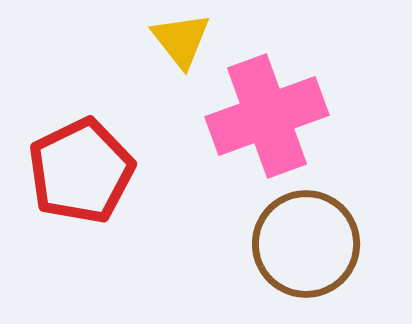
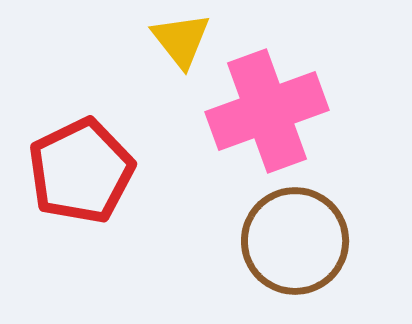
pink cross: moved 5 px up
brown circle: moved 11 px left, 3 px up
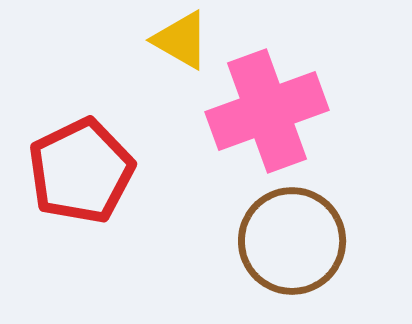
yellow triangle: rotated 22 degrees counterclockwise
brown circle: moved 3 px left
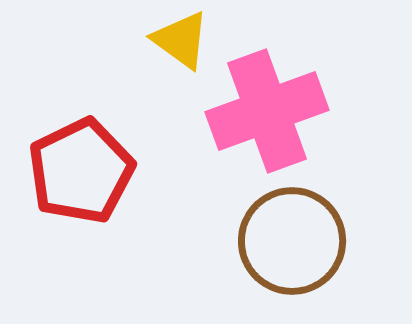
yellow triangle: rotated 6 degrees clockwise
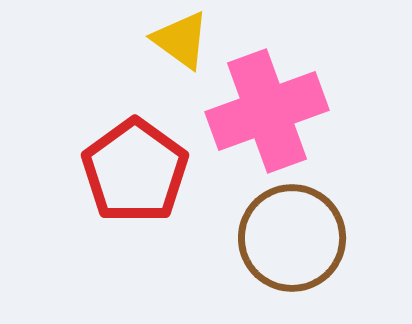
red pentagon: moved 54 px right; rotated 10 degrees counterclockwise
brown circle: moved 3 px up
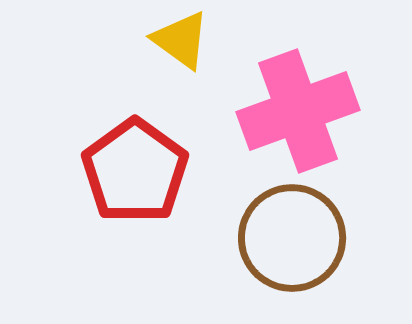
pink cross: moved 31 px right
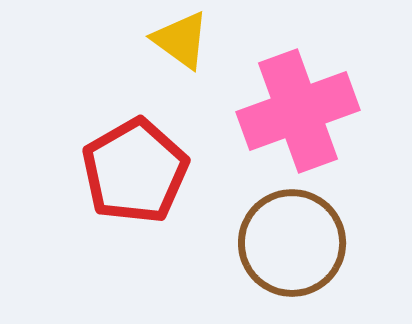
red pentagon: rotated 6 degrees clockwise
brown circle: moved 5 px down
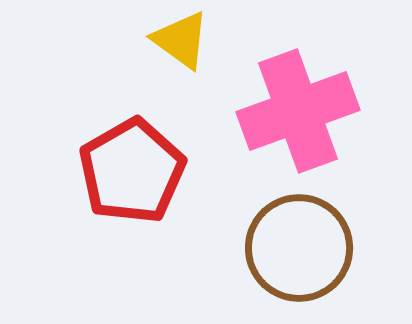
red pentagon: moved 3 px left
brown circle: moved 7 px right, 5 px down
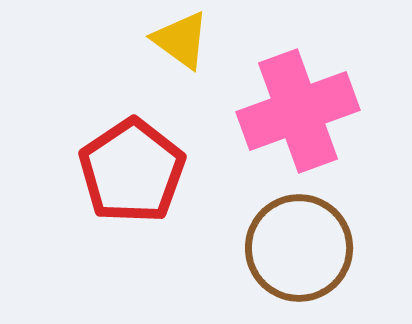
red pentagon: rotated 4 degrees counterclockwise
